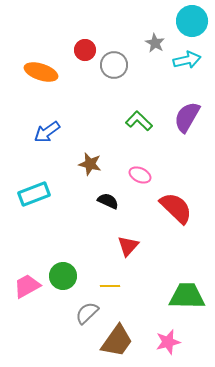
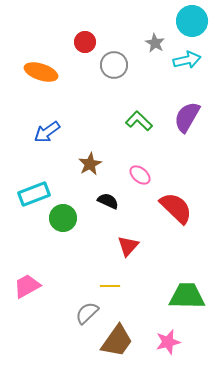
red circle: moved 8 px up
brown star: rotated 30 degrees clockwise
pink ellipse: rotated 15 degrees clockwise
green circle: moved 58 px up
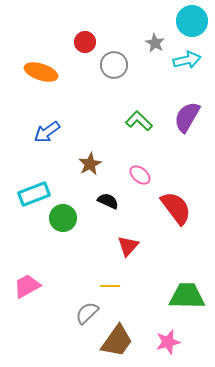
red semicircle: rotated 9 degrees clockwise
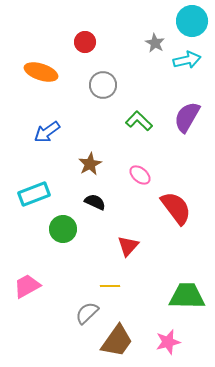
gray circle: moved 11 px left, 20 px down
black semicircle: moved 13 px left, 1 px down
green circle: moved 11 px down
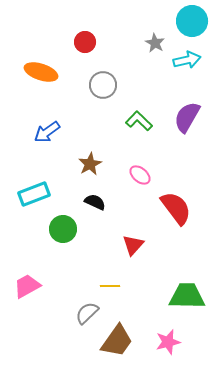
red triangle: moved 5 px right, 1 px up
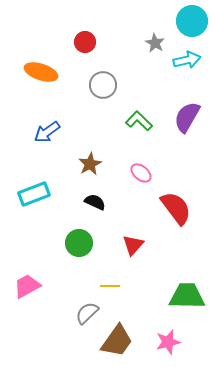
pink ellipse: moved 1 px right, 2 px up
green circle: moved 16 px right, 14 px down
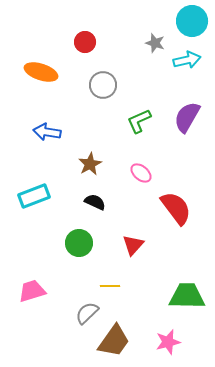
gray star: rotated 12 degrees counterclockwise
green L-shape: rotated 68 degrees counterclockwise
blue arrow: rotated 44 degrees clockwise
cyan rectangle: moved 2 px down
pink trapezoid: moved 5 px right, 5 px down; rotated 12 degrees clockwise
brown trapezoid: moved 3 px left
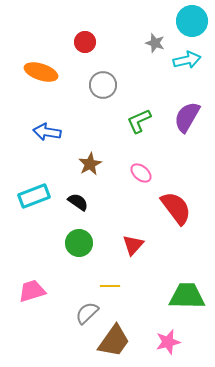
black semicircle: moved 17 px left; rotated 10 degrees clockwise
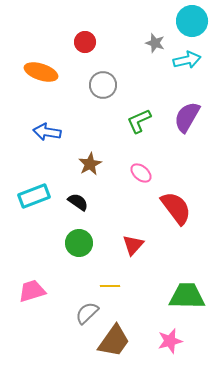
pink star: moved 2 px right, 1 px up
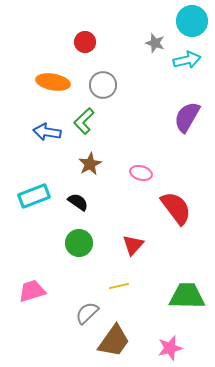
orange ellipse: moved 12 px right, 10 px down; rotated 8 degrees counterclockwise
green L-shape: moved 55 px left; rotated 20 degrees counterclockwise
pink ellipse: rotated 25 degrees counterclockwise
yellow line: moved 9 px right; rotated 12 degrees counterclockwise
pink star: moved 7 px down
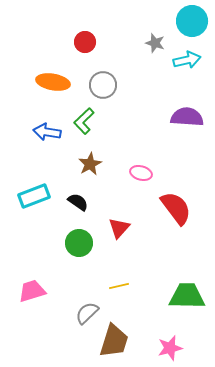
purple semicircle: rotated 64 degrees clockwise
red triangle: moved 14 px left, 17 px up
brown trapezoid: rotated 18 degrees counterclockwise
